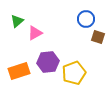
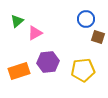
yellow pentagon: moved 9 px right, 3 px up; rotated 15 degrees clockwise
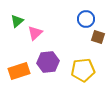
pink triangle: rotated 14 degrees counterclockwise
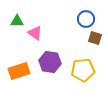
green triangle: rotated 40 degrees clockwise
pink triangle: rotated 42 degrees counterclockwise
brown square: moved 3 px left, 1 px down
purple hexagon: moved 2 px right; rotated 15 degrees clockwise
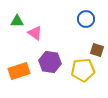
brown square: moved 2 px right, 12 px down
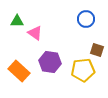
orange rectangle: rotated 60 degrees clockwise
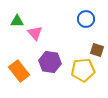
pink triangle: rotated 14 degrees clockwise
orange rectangle: rotated 10 degrees clockwise
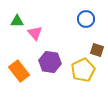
yellow pentagon: rotated 20 degrees counterclockwise
